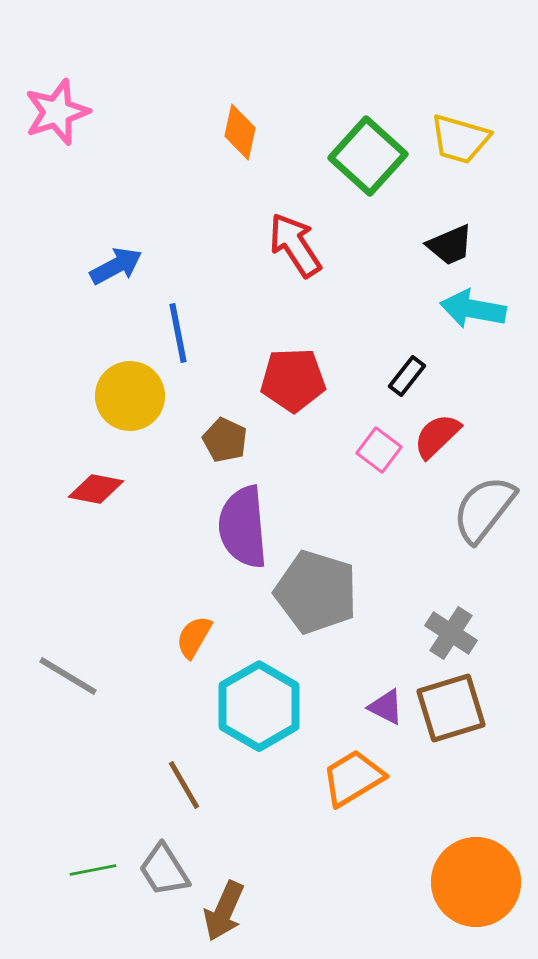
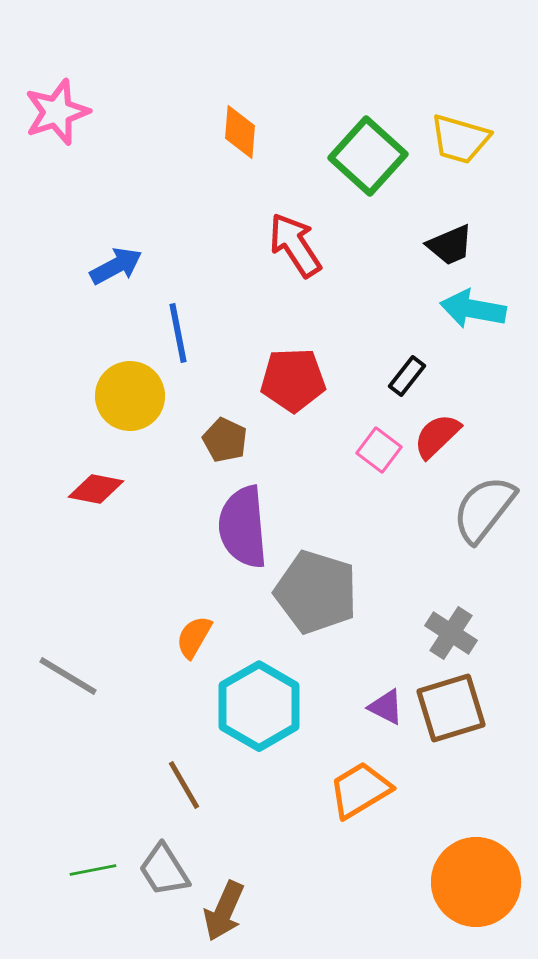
orange diamond: rotated 8 degrees counterclockwise
orange trapezoid: moved 7 px right, 12 px down
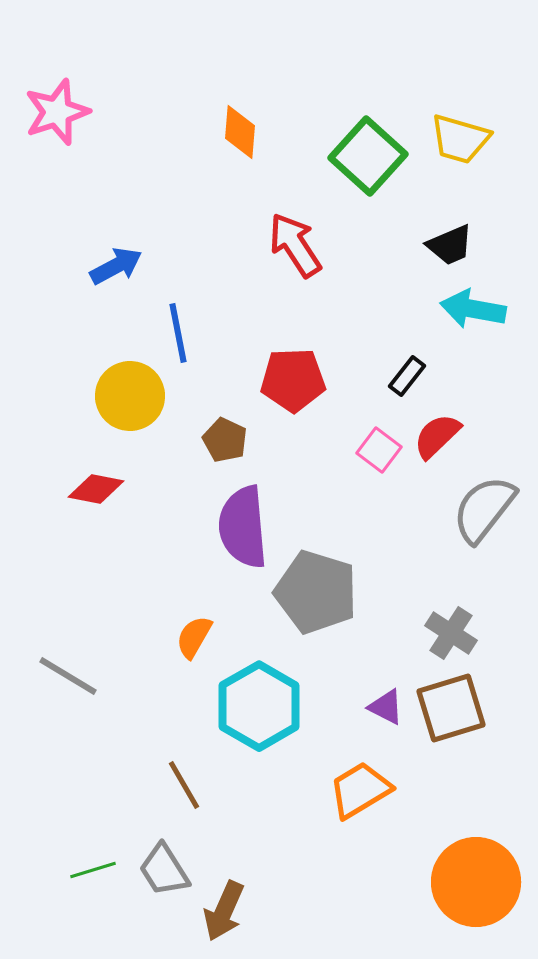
green line: rotated 6 degrees counterclockwise
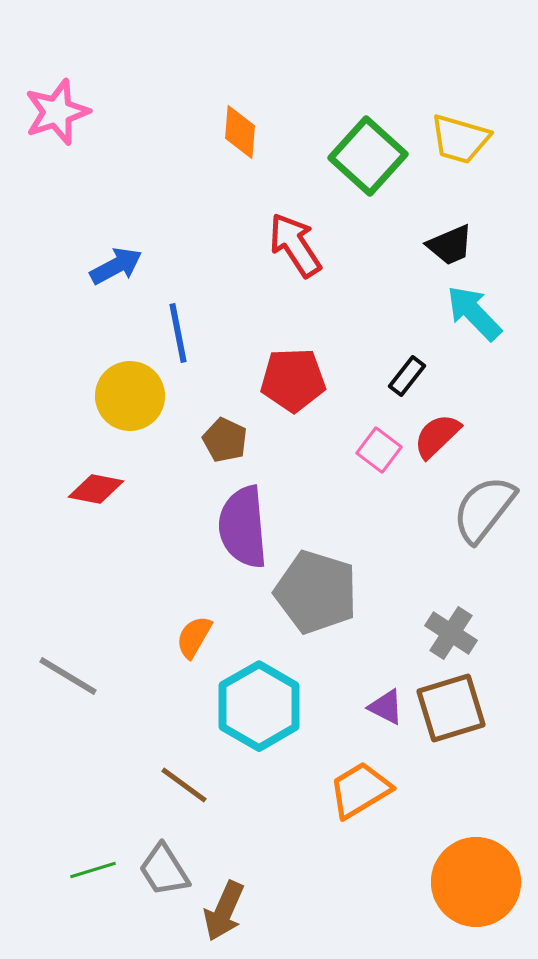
cyan arrow: moved 1 px right, 4 px down; rotated 36 degrees clockwise
brown line: rotated 24 degrees counterclockwise
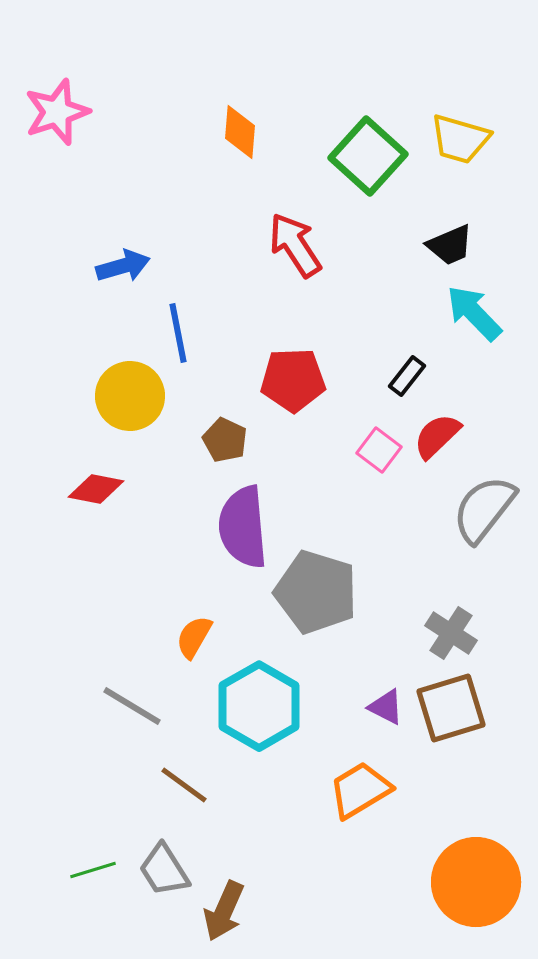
blue arrow: moved 7 px right; rotated 12 degrees clockwise
gray line: moved 64 px right, 30 px down
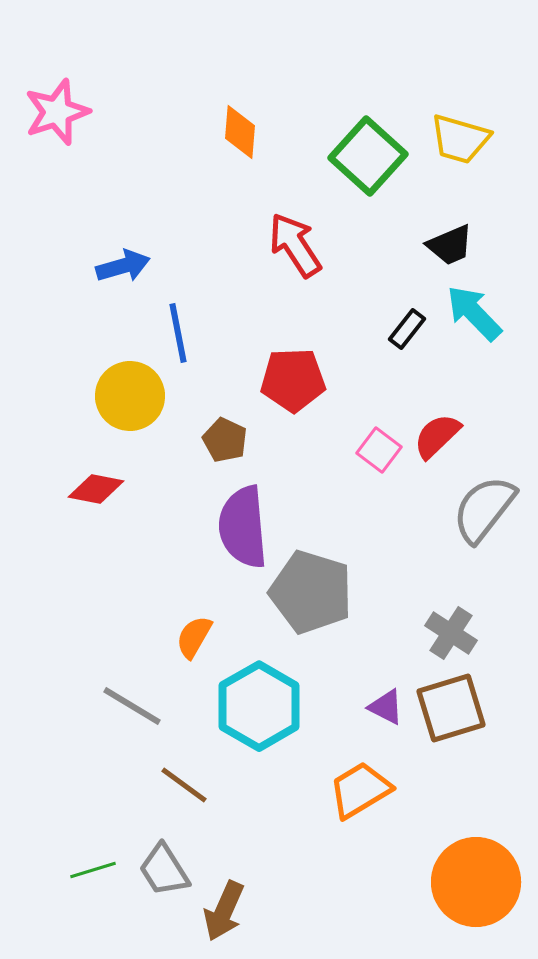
black rectangle: moved 47 px up
gray pentagon: moved 5 px left
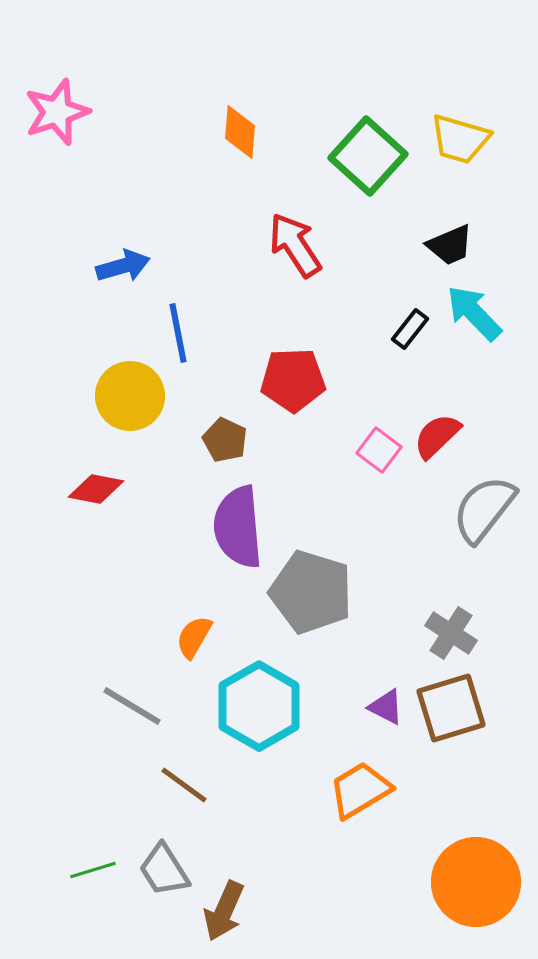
black rectangle: moved 3 px right
purple semicircle: moved 5 px left
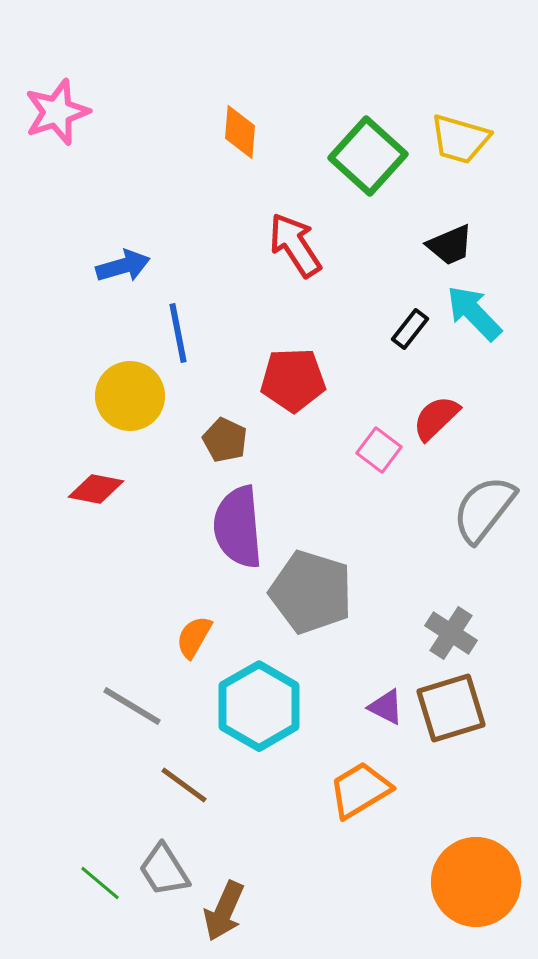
red semicircle: moved 1 px left, 18 px up
green line: moved 7 px right, 13 px down; rotated 57 degrees clockwise
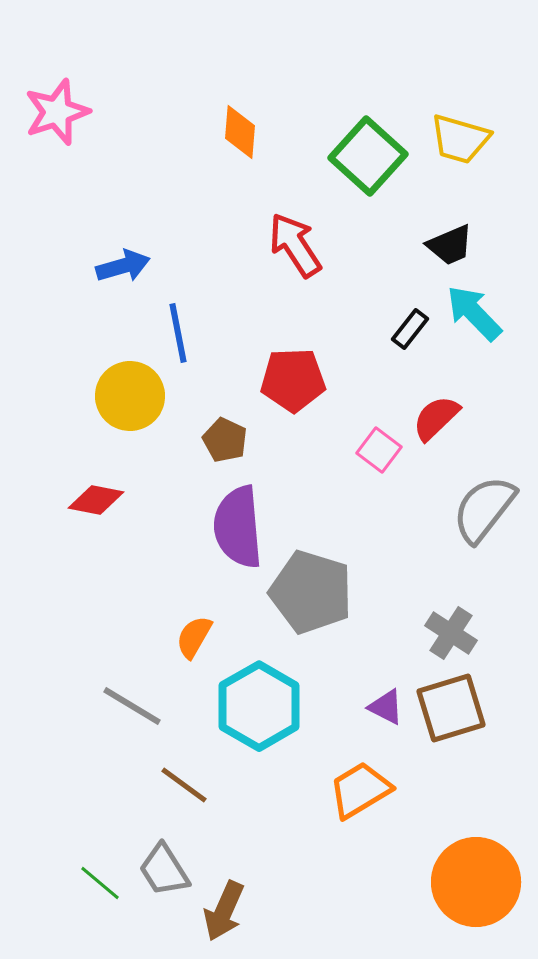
red diamond: moved 11 px down
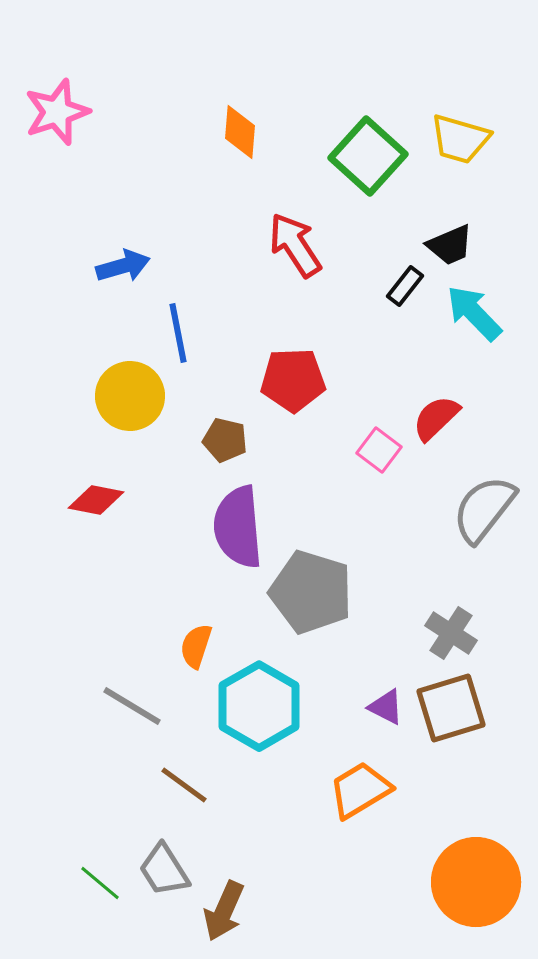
black rectangle: moved 5 px left, 43 px up
brown pentagon: rotated 12 degrees counterclockwise
orange semicircle: moved 2 px right, 9 px down; rotated 12 degrees counterclockwise
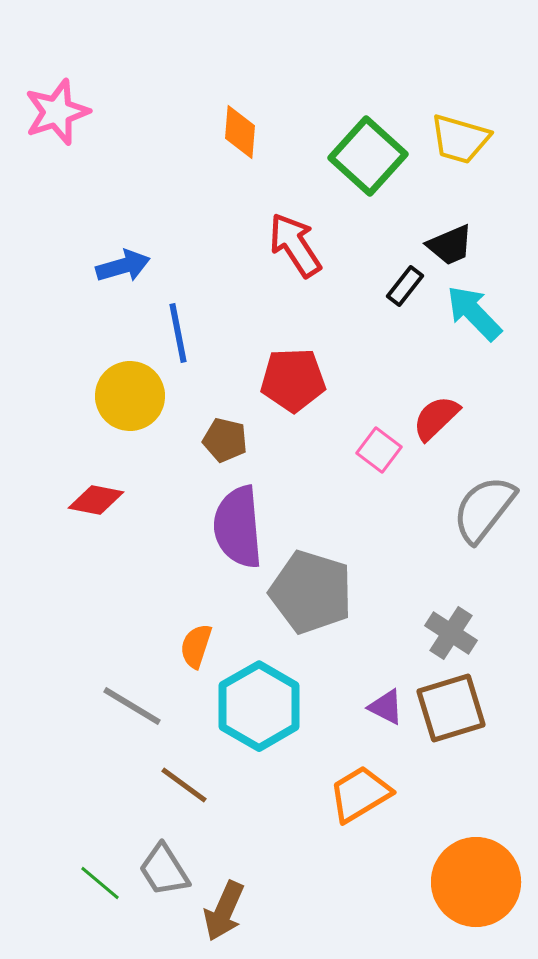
orange trapezoid: moved 4 px down
